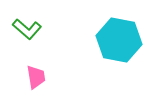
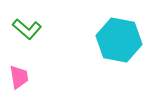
pink trapezoid: moved 17 px left
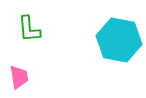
green L-shape: moved 2 px right; rotated 44 degrees clockwise
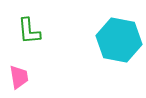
green L-shape: moved 2 px down
